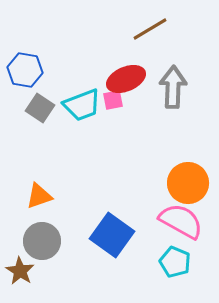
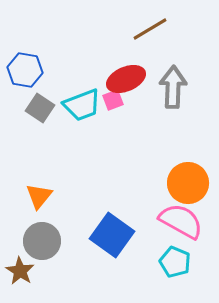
pink square: rotated 10 degrees counterclockwise
orange triangle: rotated 32 degrees counterclockwise
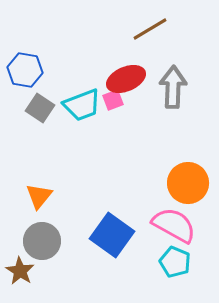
pink semicircle: moved 7 px left, 4 px down
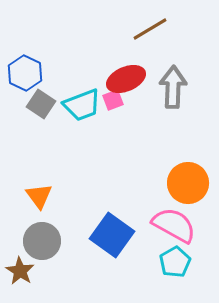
blue hexagon: moved 3 px down; rotated 16 degrees clockwise
gray square: moved 1 px right, 4 px up
orange triangle: rotated 16 degrees counterclockwise
cyan pentagon: rotated 20 degrees clockwise
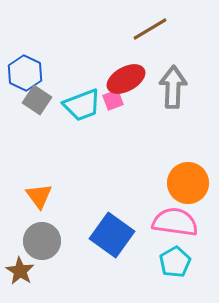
red ellipse: rotated 6 degrees counterclockwise
gray square: moved 4 px left, 4 px up
pink semicircle: moved 1 px right, 3 px up; rotated 21 degrees counterclockwise
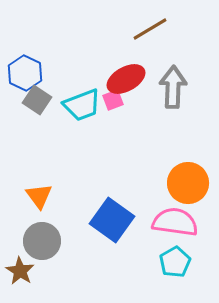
blue square: moved 15 px up
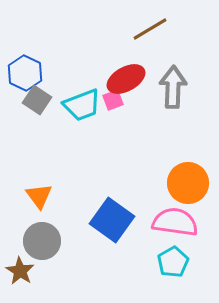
cyan pentagon: moved 2 px left
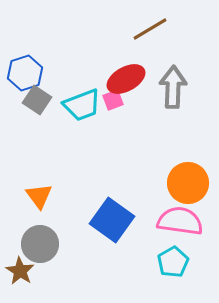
blue hexagon: rotated 16 degrees clockwise
pink semicircle: moved 5 px right, 1 px up
gray circle: moved 2 px left, 3 px down
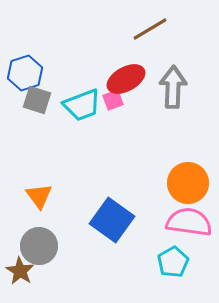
gray square: rotated 16 degrees counterclockwise
pink semicircle: moved 9 px right, 1 px down
gray circle: moved 1 px left, 2 px down
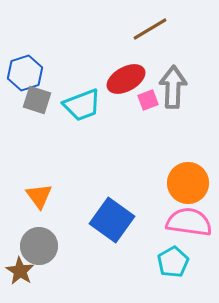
pink square: moved 35 px right
